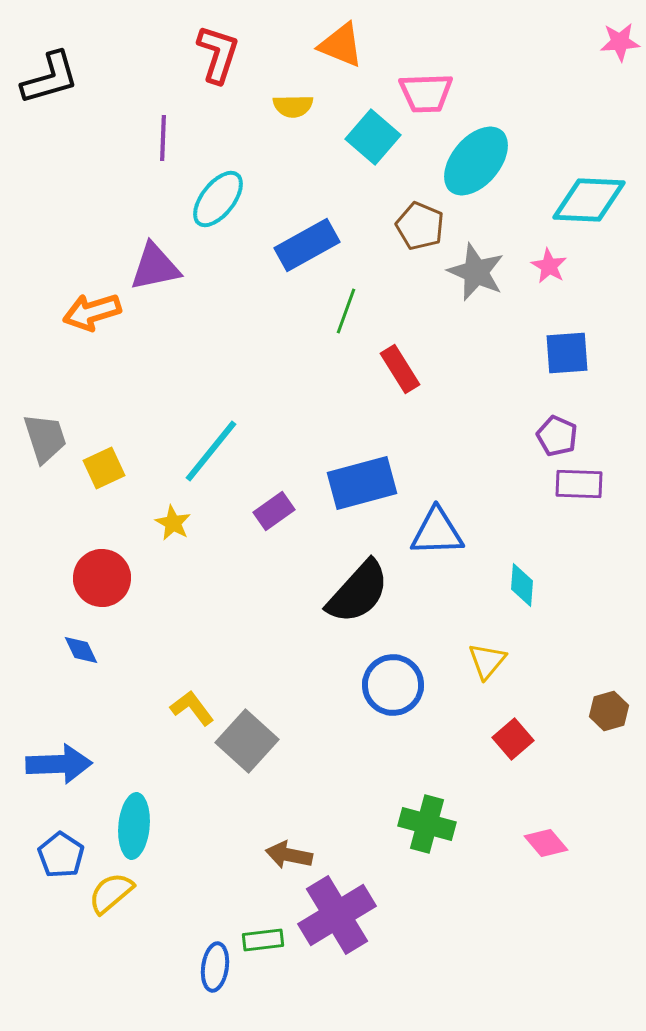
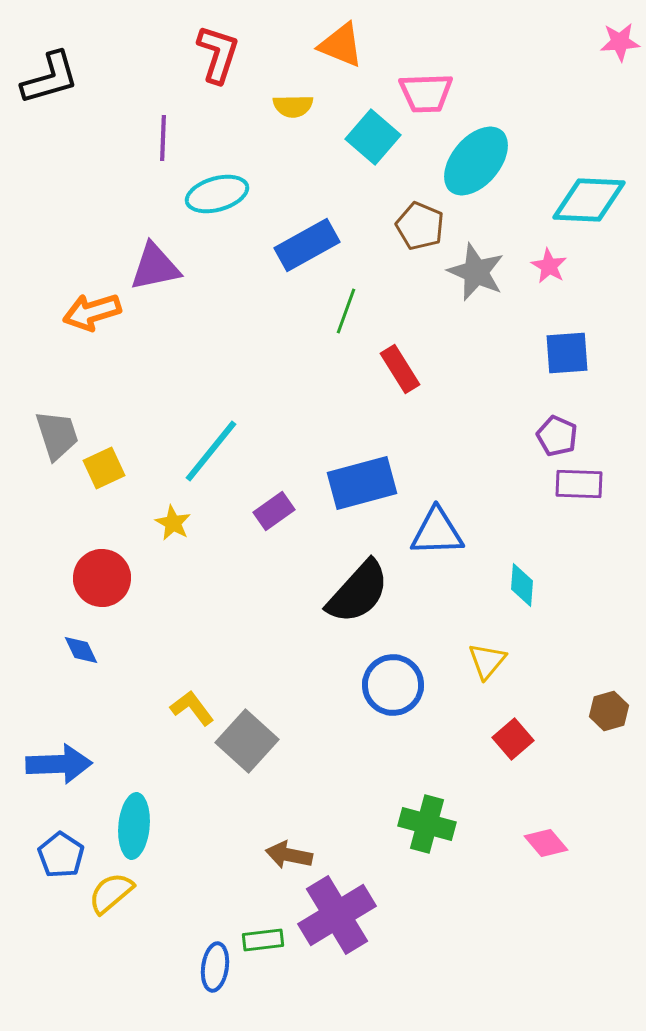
cyan ellipse at (218, 199): moved 1 px left, 5 px up; rotated 36 degrees clockwise
gray trapezoid at (45, 438): moved 12 px right, 3 px up
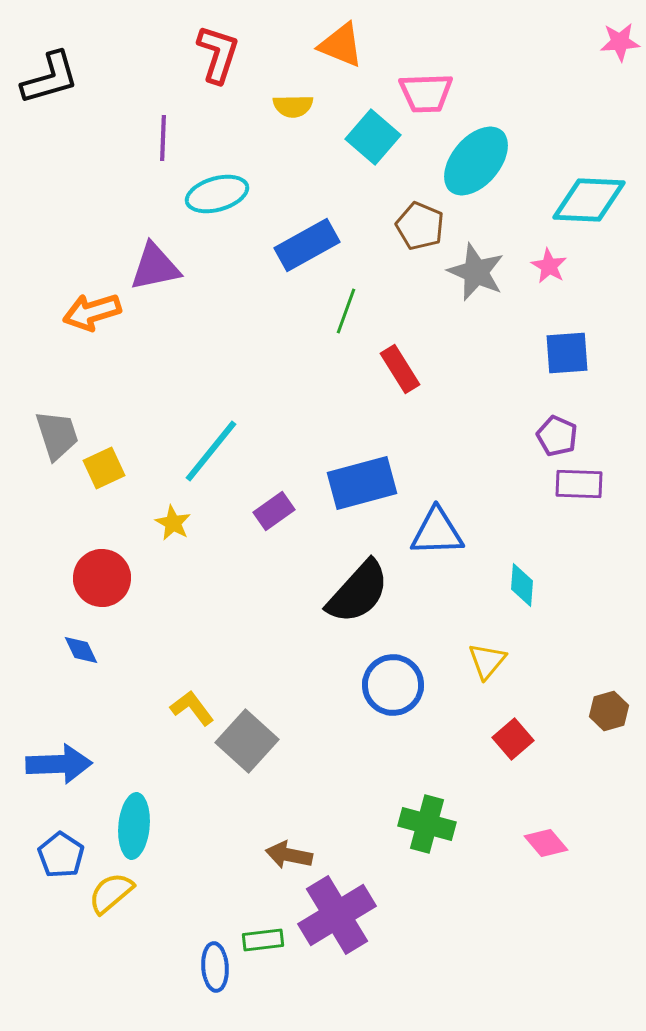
blue ellipse at (215, 967): rotated 12 degrees counterclockwise
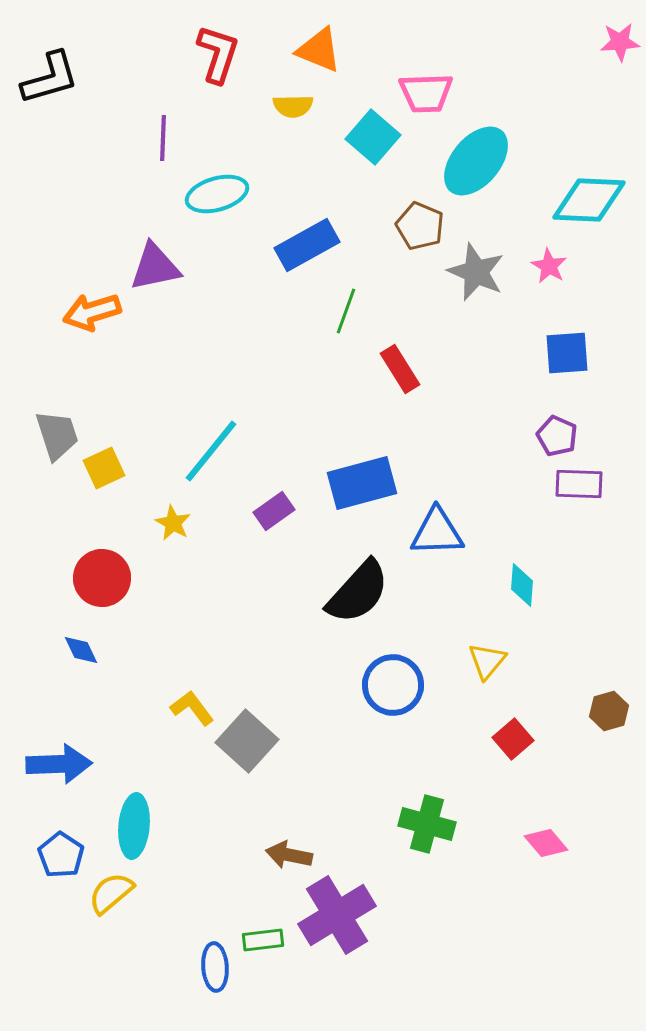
orange triangle at (341, 45): moved 22 px left, 5 px down
